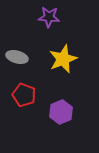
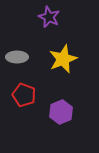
purple star: rotated 20 degrees clockwise
gray ellipse: rotated 15 degrees counterclockwise
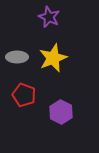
yellow star: moved 10 px left, 1 px up
purple hexagon: rotated 10 degrees counterclockwise
